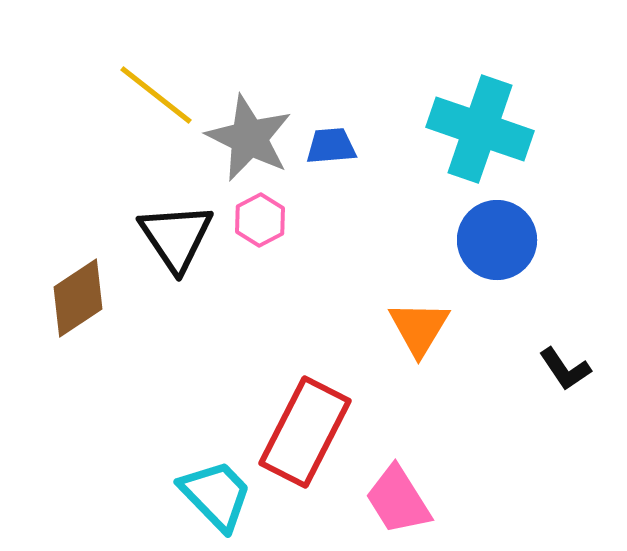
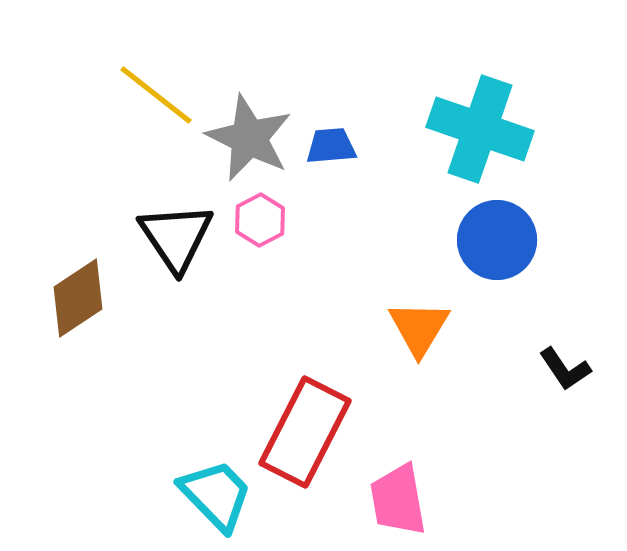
pink trapezoid: rotated 22 degrees clockwise
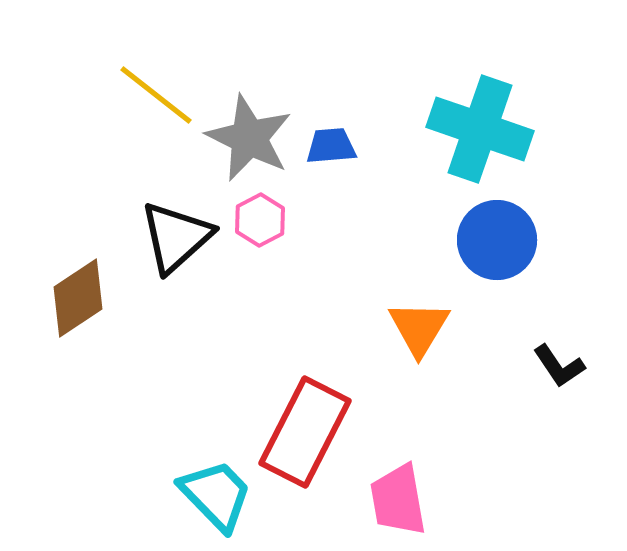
black triangle: rotated 22 degrees clockwise
black L-shape: moved 6 px left, 3 px up
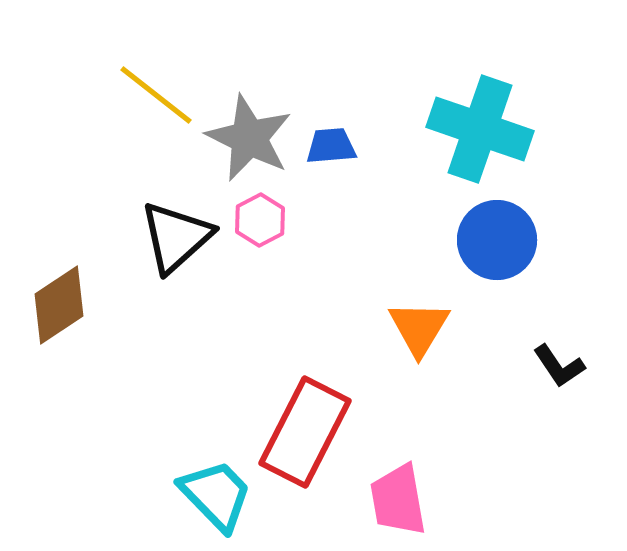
brown diamond: moved 19 px left, 7 px down
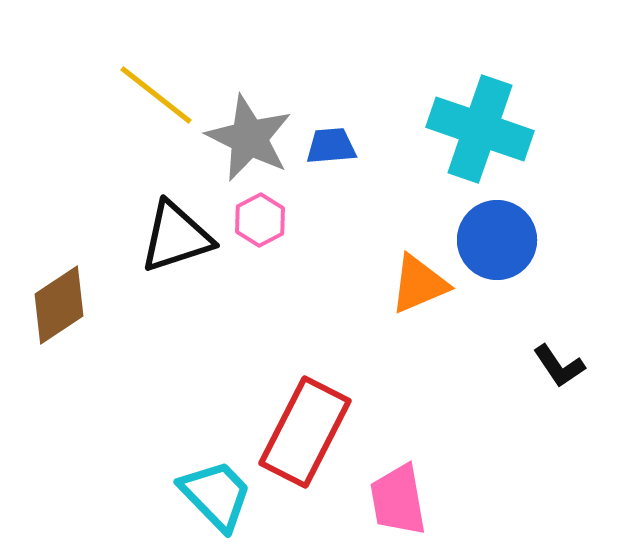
black triangle: rotated 24 degrees clockwise
orange triangle: moved 44 px up; rotated 36 degrees clockwise
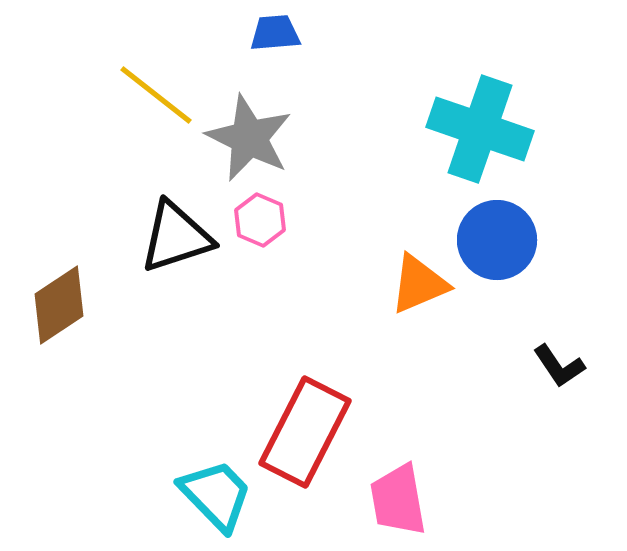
blue trapezoid: moved 56 px left, 113 px up
pink hexagon: rotated 9 degrees counterclockwise
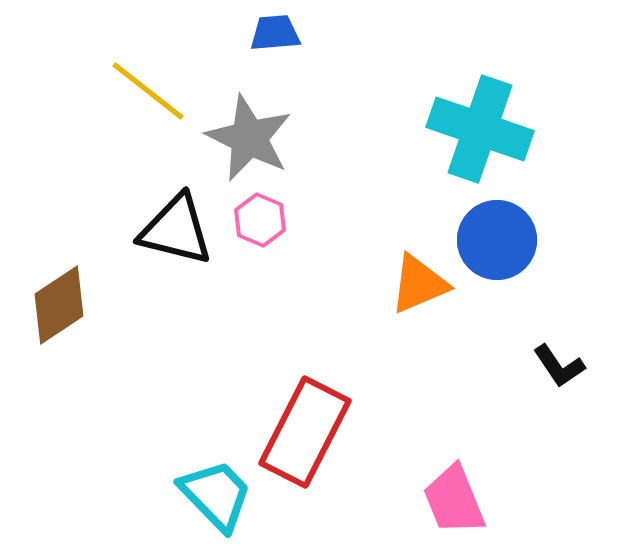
yellow line: moved 8 px left, 4 px up
black triangle: moved 7 px up; rotated 32 degrees clockwise
pink trapezoid: moved 56 px right; rotated 12 degrees counterclockwise
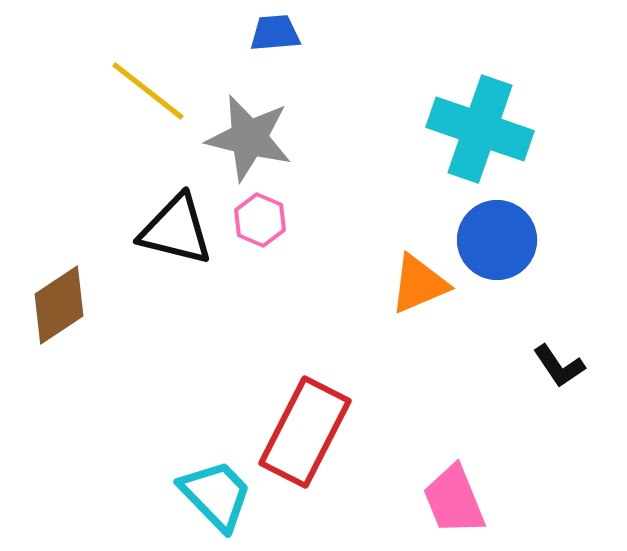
gray star: rotated 12 degrees counterclockwise
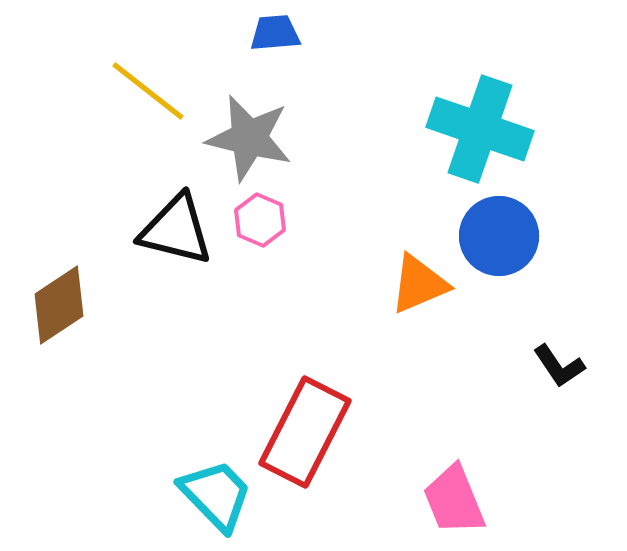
blue circle: moved 2 px right, 4 px up
